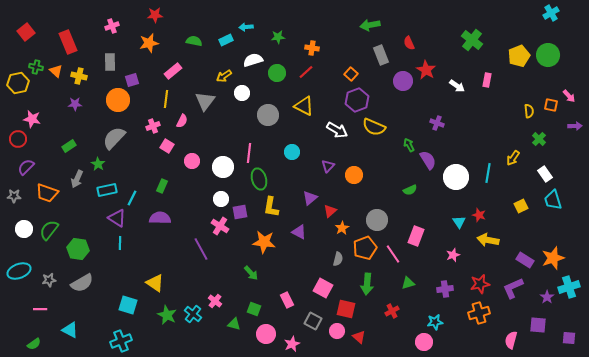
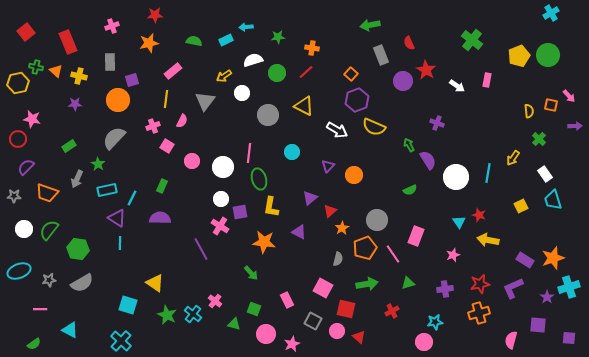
green arrow at (367, 284): rotated 105 degrees counterclockwise
cyan cross at (121, 341): rotated 25 degrees counterclockwise
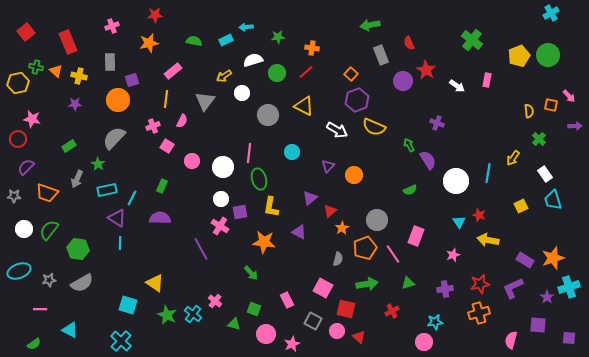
white circle at (456, 177): moved 4 px down
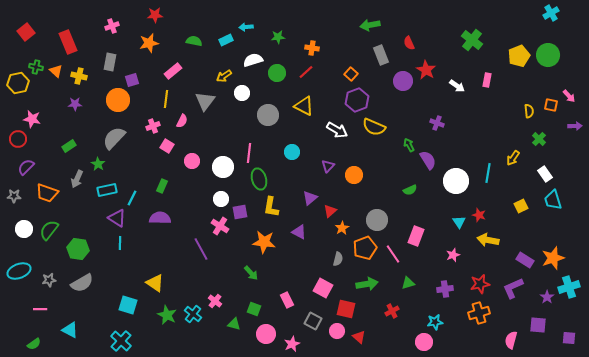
gray rectangle at (110, 62): rotated 12 degrees clockwise
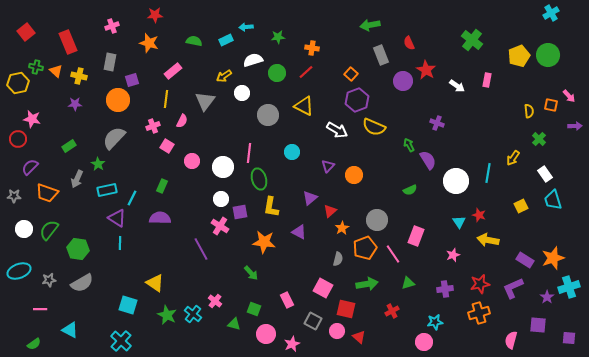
orange star at (149, 43): rotated 30 degrees clockwise
purple semicircle at (26, 167): moved 4 px right
